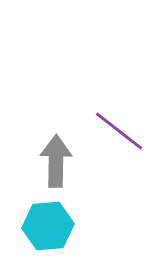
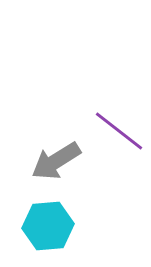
gray arrow: rotated 123 degrees counterclockwise
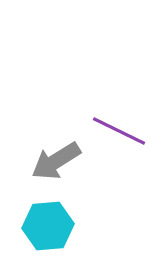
purple line: rotated 12 degrees counterclockwise
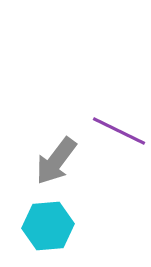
gray arrow: rotated 21 degrees counterclockwise
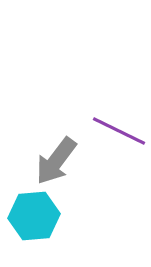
cyan hexagon: moved 14 px left, 10 px up
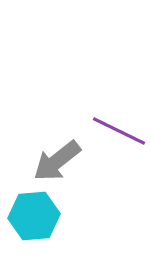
gray arrow: moved 1 px right; rotated 15 degrees clockwise
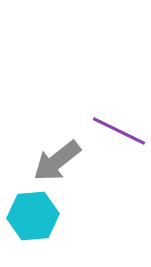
cyan hexagon: moved 1 px left
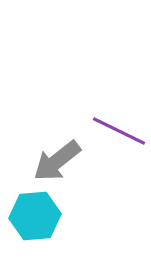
cyan hexagon: moved 2 px right
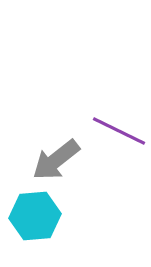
gray arrow: moved 1 px left, 1 px up
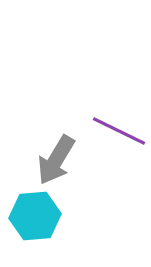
gray arrow: rotated 21 degrees counterclockwise
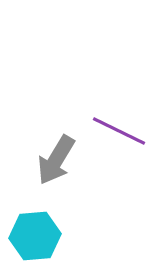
cyan hexagon: moved 20 px down
